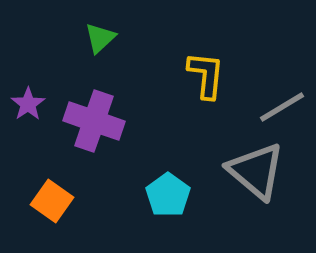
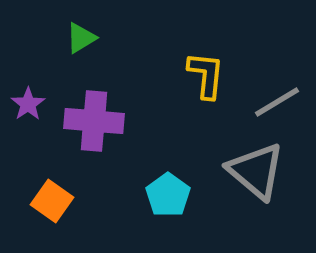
green triangle: moved 19 px left; rotated 12 degrees clockwise
gray line: moved 5 px left, 5 px up
purple cross: rotated 14 degrees counterclockwise
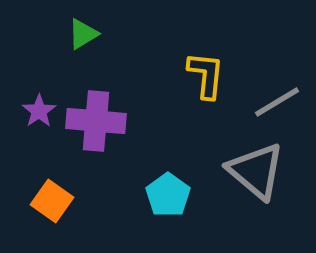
green triangle: moved 2 px right, 4 px up
purple star: moved 11 px right, 7 px down
purple cross: moved 2 px right
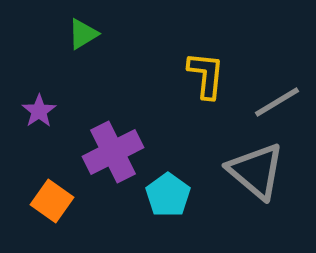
purple cross: moved 17 px right, 31 px down; rotated 32 degrees counterclockwise
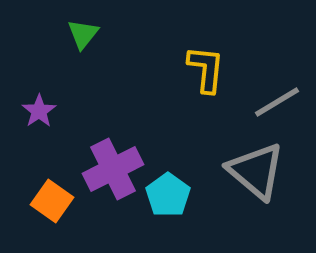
green triangle: rotated 20 degrees counterclockwise
yellow L-shape: moved 6 px up
purple cross: moved 17 px down
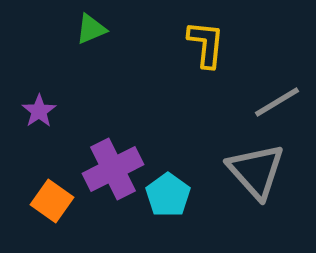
green triangle: moved 8 px right, 5 px up; rotated 28 degrees clockwise
yellow L-shape: moved 25 px up
gray triangle: rotated 8 degrees clockwise
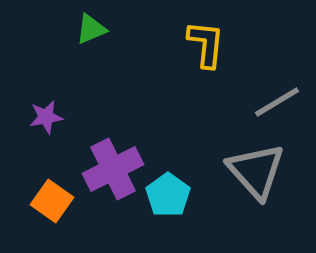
purple star: moved 7 px right, 6 px down; rotated 24 degrees clockwise
